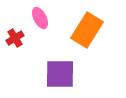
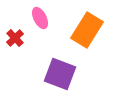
red cross: rotated 12 degrees counterclockwise
purple square: rotated 20 degrees clockwise
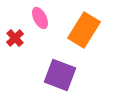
orange rectangle: moved 3 px left
purple square: moved 1 px down
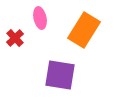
pink ellipse: rotated 15 degrees clockwise
purple square: rotated 12 degrees counterclockwise
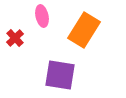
pink ellipse: moved 2 px right, 2 px up
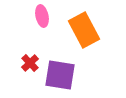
orange rectangle: rotated 60 degrees counterclockwise
red cross: moved 15 px right, 25 px down
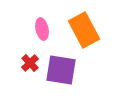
pink ellipse: moved 13 px down
purple square: moved 1 px right, 5 px up
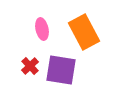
orange rectangle: moved 2 px down
red cross: moved 3 px down
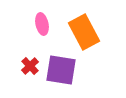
pink ellipse: moved 5 px up
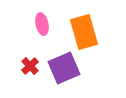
orange rectangle: rotated 12 degrees clockwise
purple square: moved 3 px right, 2 px up; rotated 32 degrees counterclockwise
